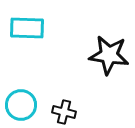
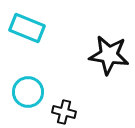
cyan rectangle: rotated 20 degrees clockwise
cyan circle: moved 7 px right, 13 px up
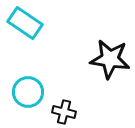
cyan rectangle: moved 2 px left, 5 px up; rotated 12 degrees clockwise
black star: moved 1 px right, 4 px down
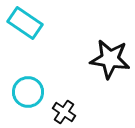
black cross: rotated 20 degrees clockwise
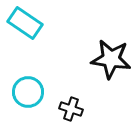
black star: moved 1 px right
black cross: moved 7 px right, 3 px up; rotated 15 degrees counterclockwise
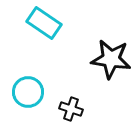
cyan rectangle: moved 19 px right
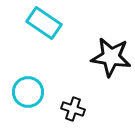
black star: moved 2 px up
black cross: moved 2 px right
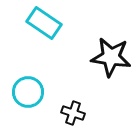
black cross: moved 4 px down
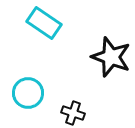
black star: rotated 12 degrees clockwise
cyan circle: moved 1 px down
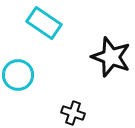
cyan circle: moved 10 px left, 18 px up
